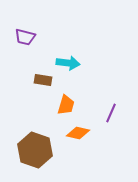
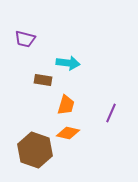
purple trapezoid: moved 2 px down
orange diamond: moved 10 px left
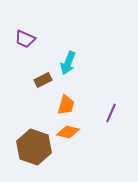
purple trapezoid: rotated 10 degrees clockwise
cyan arrow: rotated 105 degrees clockwise
brown rectangle: rotated 36 degrees counterclockwise
orange diamond: moved 1 px up
brown hexagon: moved 1 px left, 3 px up
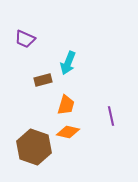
brown rectangle: rotated 12 degrees clockwise
purple line: moved 3 px down; rotated 36 degrees counterclockwise
